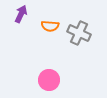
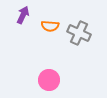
purple arrow: moved 2 px right, 1 px down
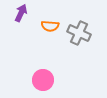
purple arrow: moved 2 px left, 2 px up
pink circle: moved 6 px left
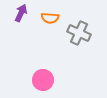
orange semicircle: moved 8 px up
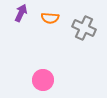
gray cross: moved 5 px right, 5 px up
